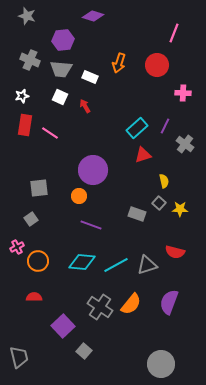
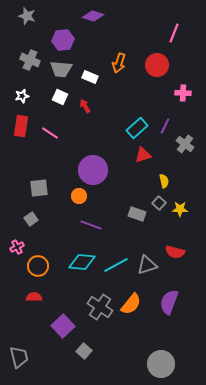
red rectangle at (25, 125): moved 4 px left, 1 px down
orange circle at (38, 261): moved 5 px down
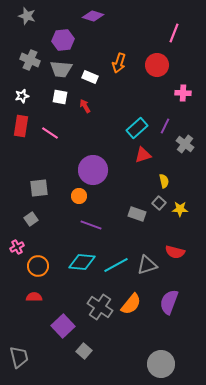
white square at (60, 97): rotated 14 degrees counterclockwise
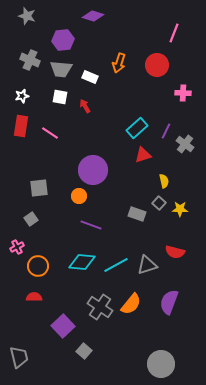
purple line at (165, 126): moved 1 px right, 5 px down
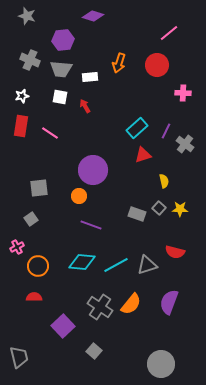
pink line at (174, 33): moved 5 px left; rotated 30 degrees clockwise
white rectangle at (90, 77): rotated 28 degrees counterclockwise
gray square at (159, 203): moved 5 px down
gray square at (84, 351): moved 10 px right
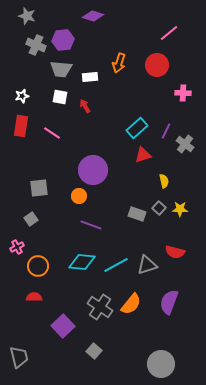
gray cross at (30, 60): moved 6 px right, 15 px up
pink line at (50, 133): moved 2 px right
